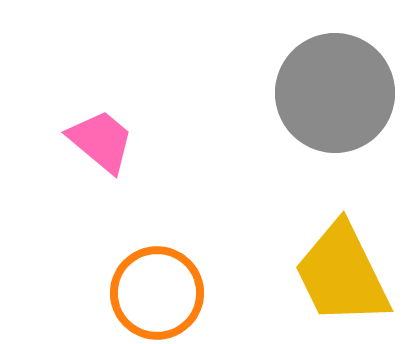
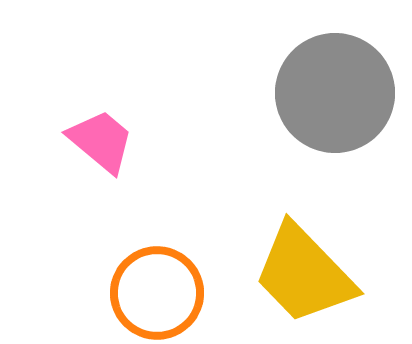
yellow trapezoid: moved 38 px left; rotated 18 degrees counterclockwise
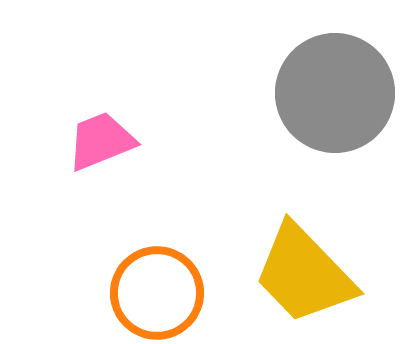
pink trapezoid: rotated 62 degrees counterclockwise
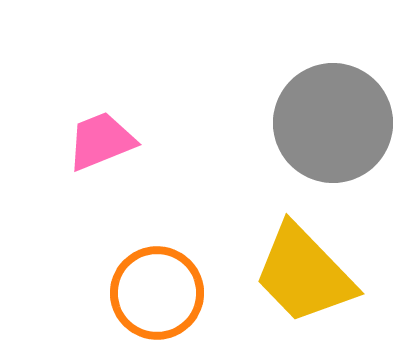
gray circle: moved 2 px left, 30 px down
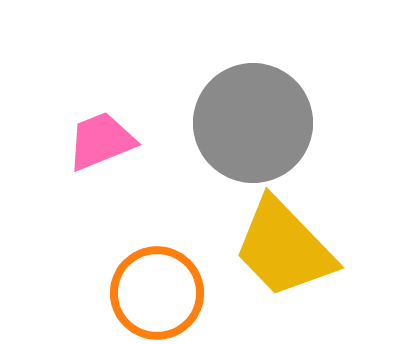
gray circle: moved 80 px left
yellow trapezoid: moved 20 px left, 26 px up
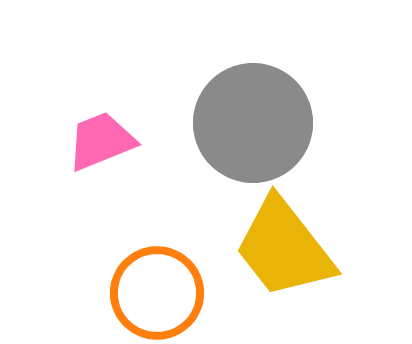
yellow trapezoid: rotated 6 degrees clockwise
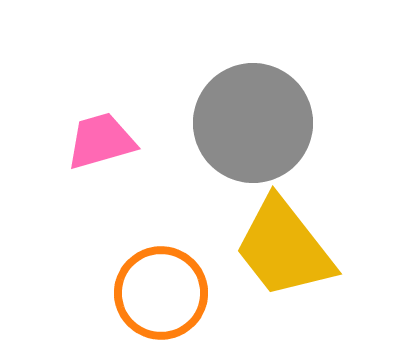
pink trapezoid: rotated 6 degrees clockwise
orange circle: moved 4 px right
